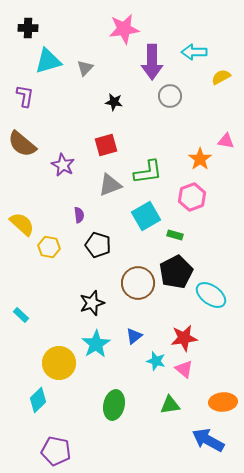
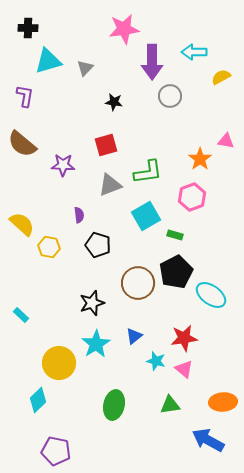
purple star at (63, 165): rotated 25 degrees counterclockwise
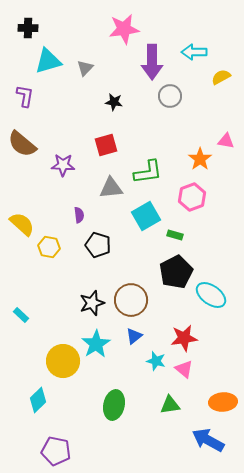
gray triangle at (110, 185): moved 1 px right, 3 px down; rotated 15 degrees clockwise
brown circle at (138, 283): moved 7 px left, 17 px down
yellow circle at (59, 363): moved 4 px right, 2 px up
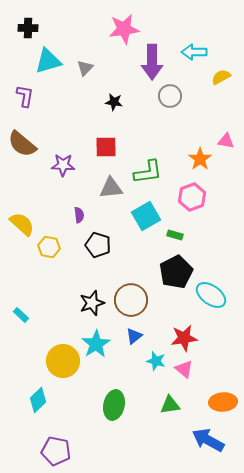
red square at (106, 145): moved 2 px down; rotated 15 degrees clockwise
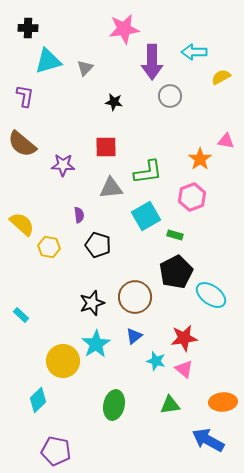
brown circle at (131, 300): moved 4 px right, 3 px up
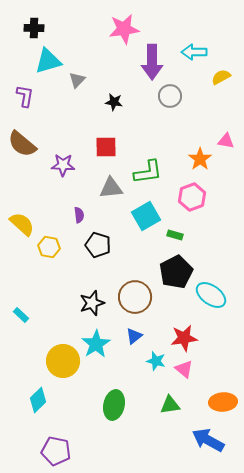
black cross at (28, 28): moved 6 px right
gray triangle at (85, 68): moved 8 px left, 12 px down
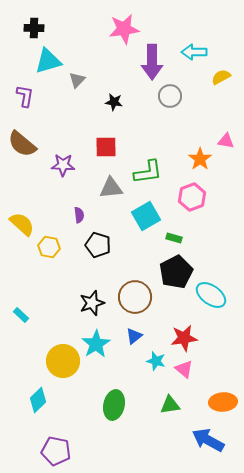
green rectangle at (175, 235): moved 1 px left, 3 px down
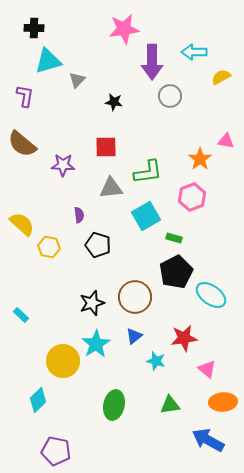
pink triangle at (184, 369): moved 23 px right
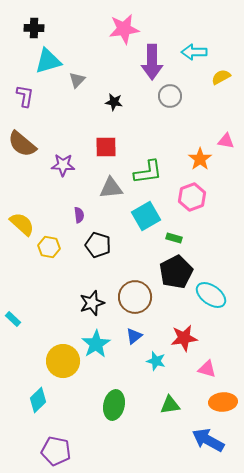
cyan rectangle at (21, 315): moved 8 px left, 4 px down
pink triangle at (207, 369): rotated 24 degrees counterclockwise
